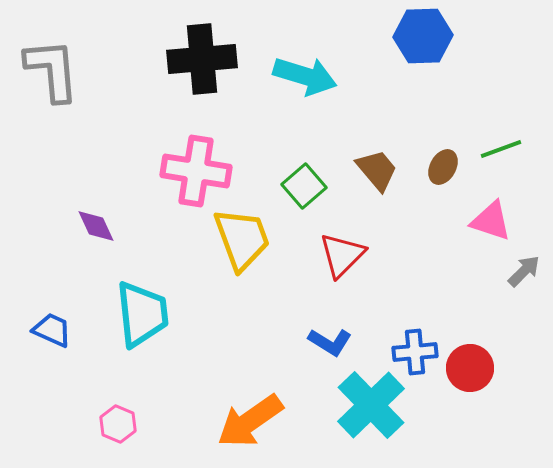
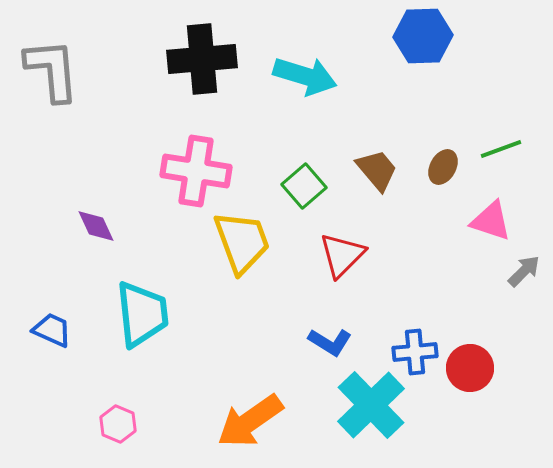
yellow trapezoid: moved 3 px down
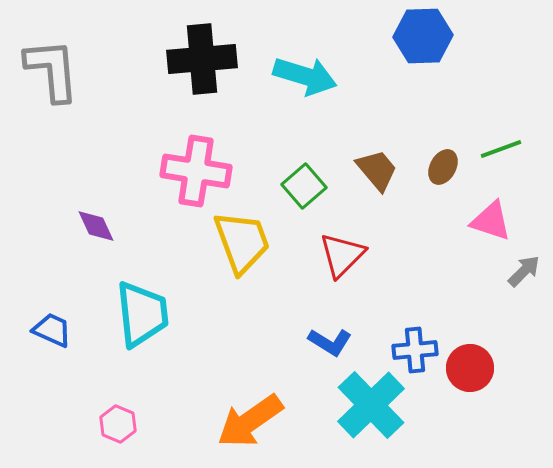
blue cross: moved 2 px up
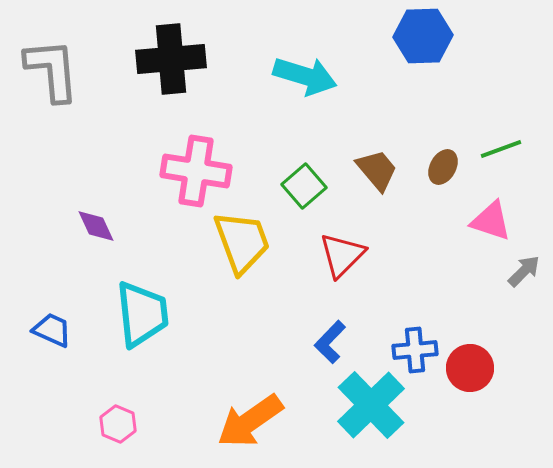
black cross: moved 31 px left
blue L-shape: rotated 102 degrees clockwise
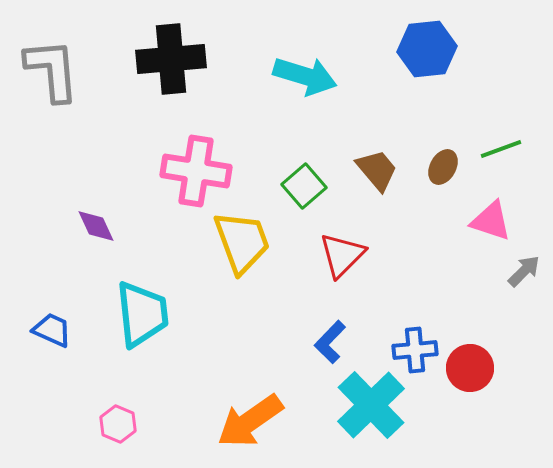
blue hexagon: moved 4 px right, 13 px down; rotated 4 degrees counterclockwise
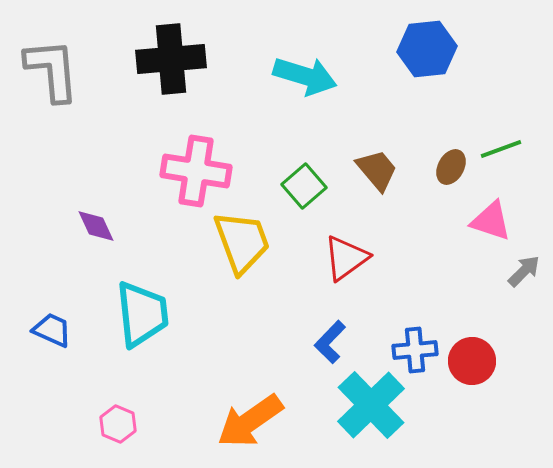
brown ellipse: moved 8 px right
red triangle: moved 4 px right, 3 px down; rotated 9 degrees clockwise
red circle: moved 2 px right, 7 px up
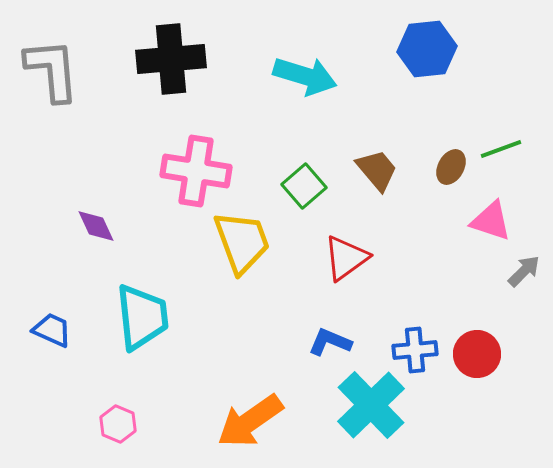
cyan trapezoid: moved 3 px down
blue L-shape: rotated 69 degrees clockwise
red circle: moved 5 px right, 7 px up
